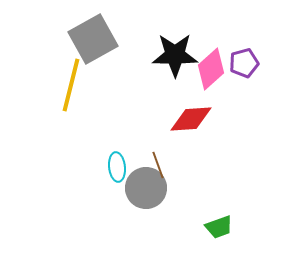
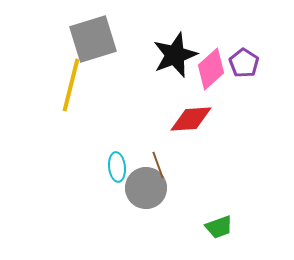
gray square: rotated 12 degrees clockwise
black star: rotated 21 degrees counterclockwise
purple pentagon: rotated 24 degrees counterclockwise
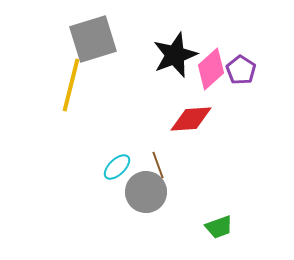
purple pentagon: moved 3 px left, 7 px down
cyan ellipse: rotated 52 degrees clockwise
gray circle: moved 4 px down
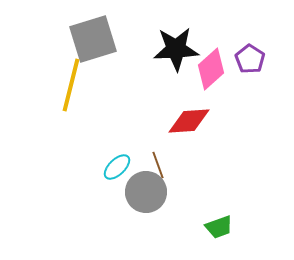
black star: moved 1 px right, 6 px up; rotated 18 degrees clockwise
purple pentagon: moved 9 px right, 11 px up
red diamond: moved 2 px left, 2 px down
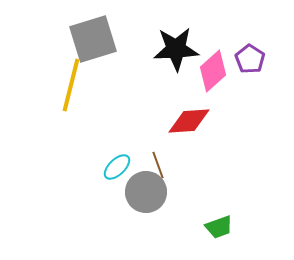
pink diamond: moved 2 px right, 2 px down
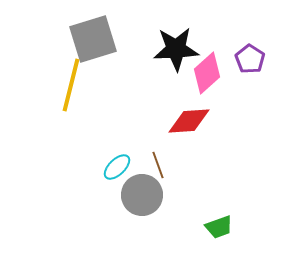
pink diamond: moved 6 px left, 2 px down
gray circle: moved 4 px left, 3 px down
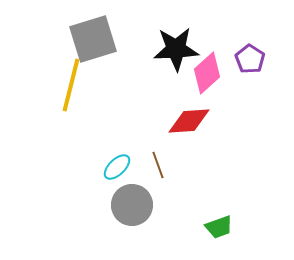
gray circle: moved 10 px left, 10 px down
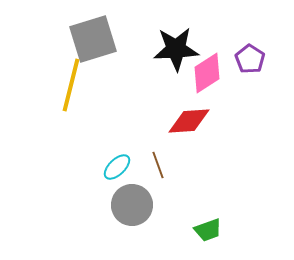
pink diamond: rotated 9 degrees clockwise
green trapezoid: moved 11 px left, 3 px down
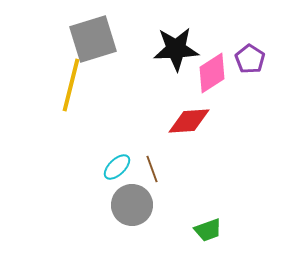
pink diamond: moved 5 px right
brown line: moved 6 px left, 4 px down
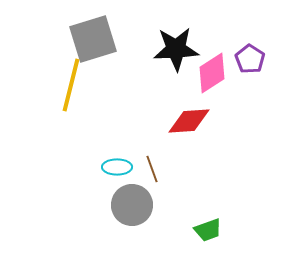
cyan ellipse: rotated 44 degrees clockwise
